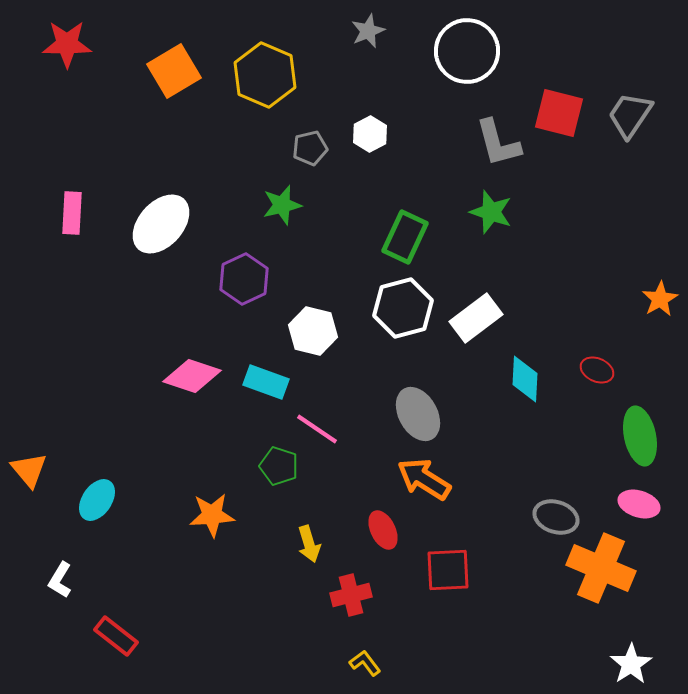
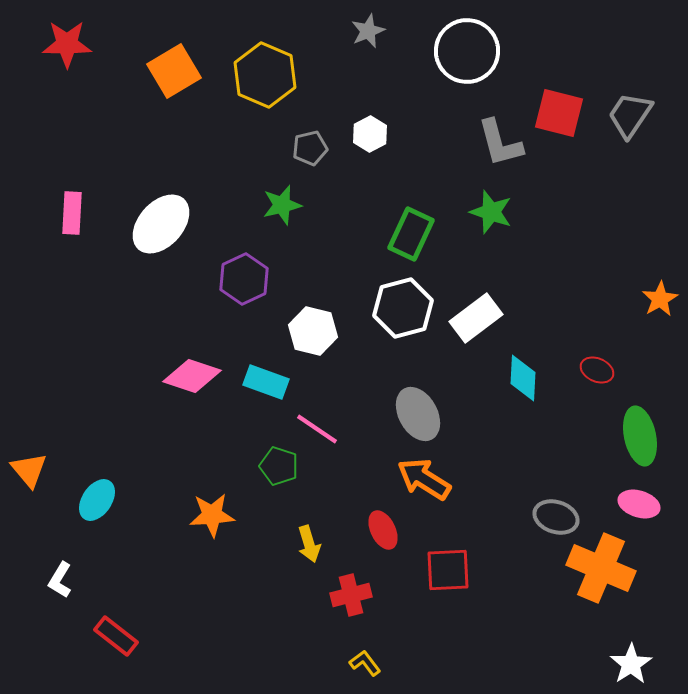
gray L-shape at (498, 143): moved 2 px right
green rectangle at (405, 237): moved 6 px right, 3 px up
cyan diamond at (525, 379): moved 2 px left, 1 px up
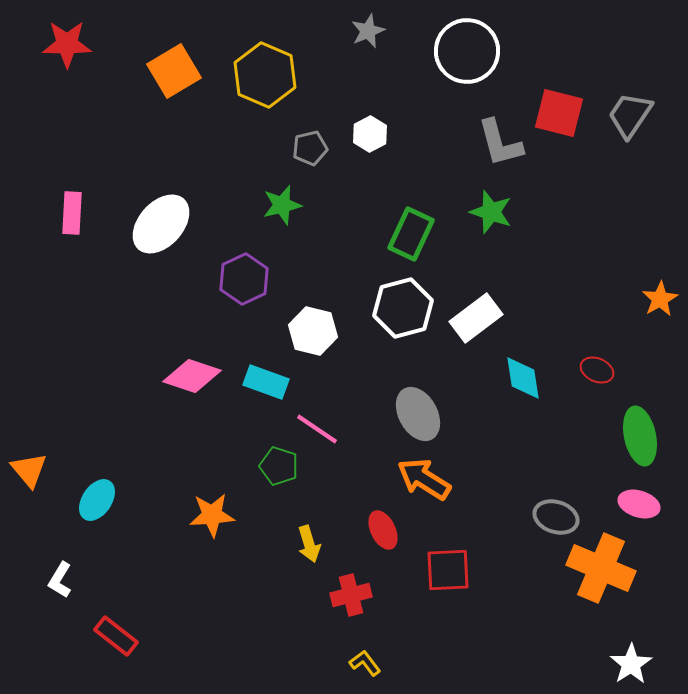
cyan diamond at (523, 378): rotated 12 degrees counterclockwise
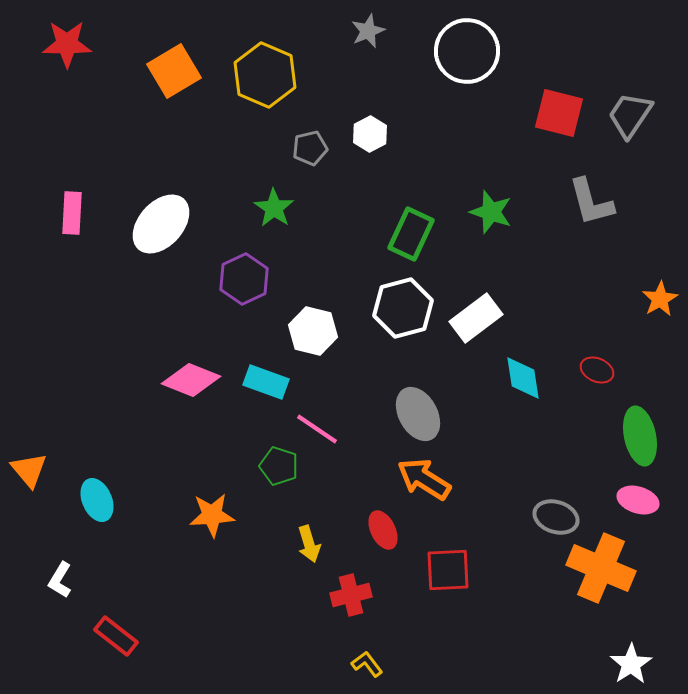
gray L-shape at (500, 143): moved 91 px right, 59 px down
green star at (282, 205): moved 8 px left, 3 px down; rotated 24 degrees counterclockwise
pink diamond at (192, 376): moved 1 px left, 4 px down; rotated 4 degrees clockwise
cyan ellipse at (97, 500): rotated 57 degrees counterclockwise
pink ellipse at (639, 504): moved 1 px left, 4 px up
yellow L-shape at (365, 663): moved 2 px right, 1 px down
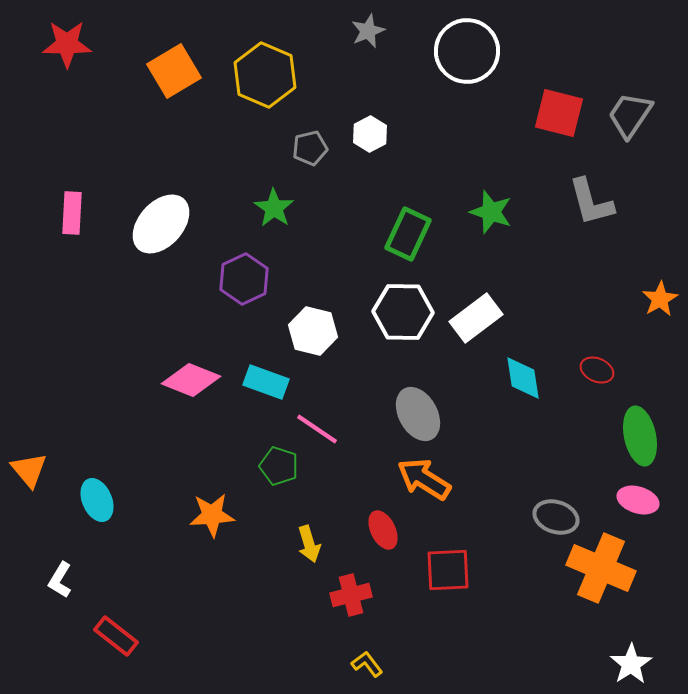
green rectangle at (411, 234): moved 3 px left
white hexagon at (403, 308): moved 4 px down; rotated 16 degrees clockwise
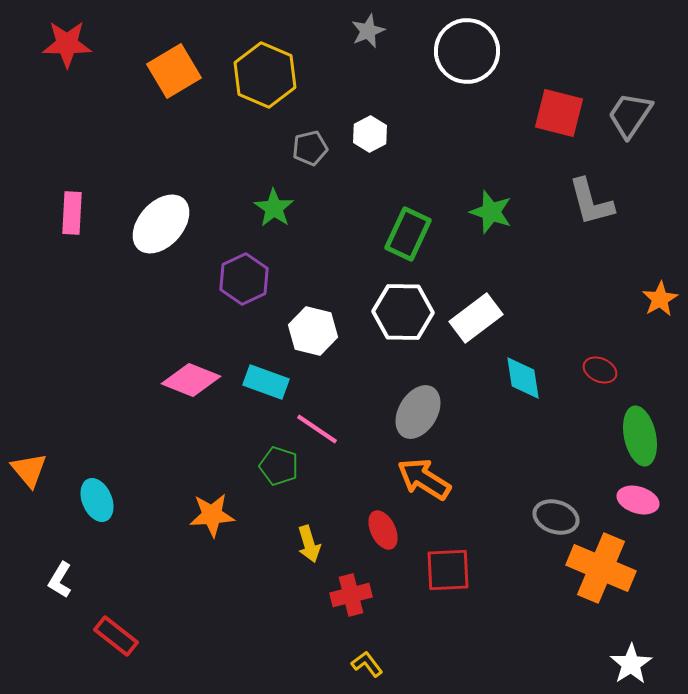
red ellipse at (597, 370): moved 3 px right
gray ellipse at (418, 414): moved 2 px up; rotated 60 degrees clockwise
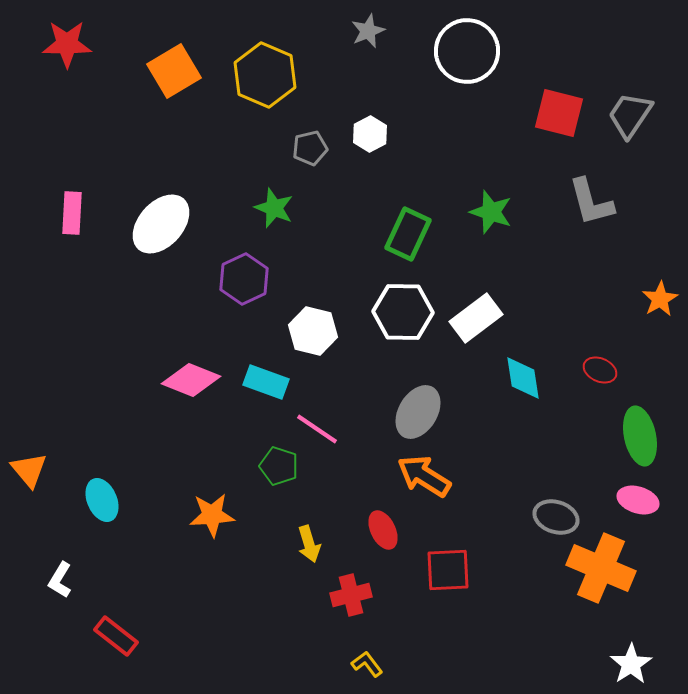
green star at (274, 208): rotated 12 degrees counterclockwise
orange arrow at (424, 479): moved 3 px up
cyan ellipse at (97, 500): moved 5 px right
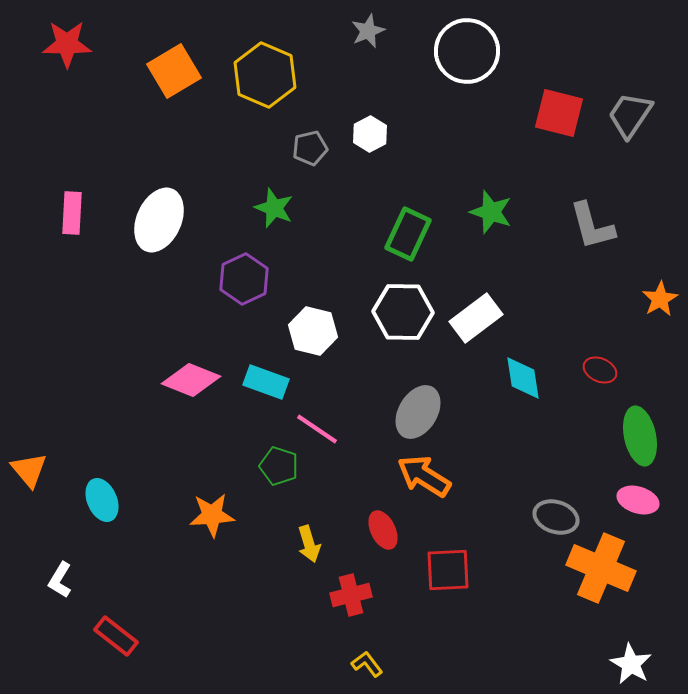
gray L-shape at (591, 202): moved 1 px right, 24 px down
white ellipse at (161, 224): moved 2 px left, 4 px up; rotated 18 degrees counterclockwise
white star at (631, 664): rotated 9 degrees counterclockwise
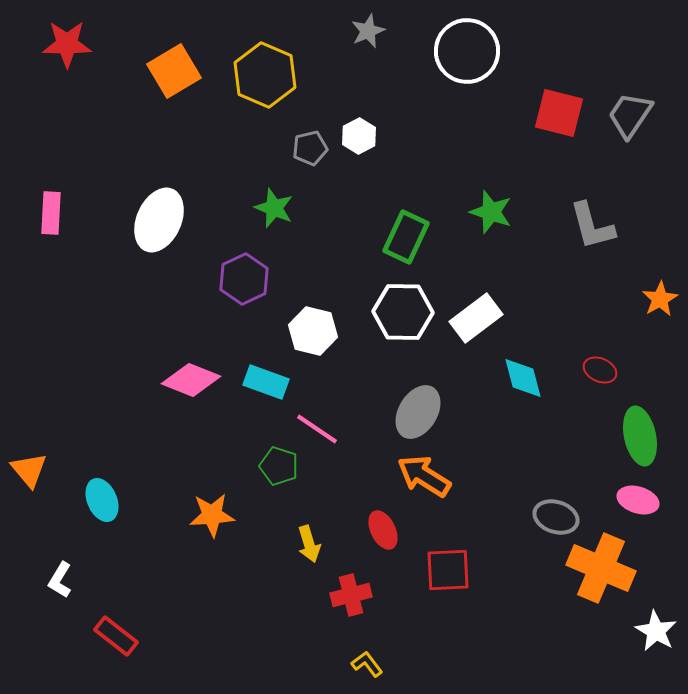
white hexagon at (370, 134): moved 11 px left, 2 px down
pink rectangle at (72, 213): moved 21 px left
green rectangle at (408, 234): moved 2 px left, 3 px down
cyan diamond at (523, 378): rotated 6 degrees counterclockwise
white star at (631, 664): moved 25 px right, 33 px up
